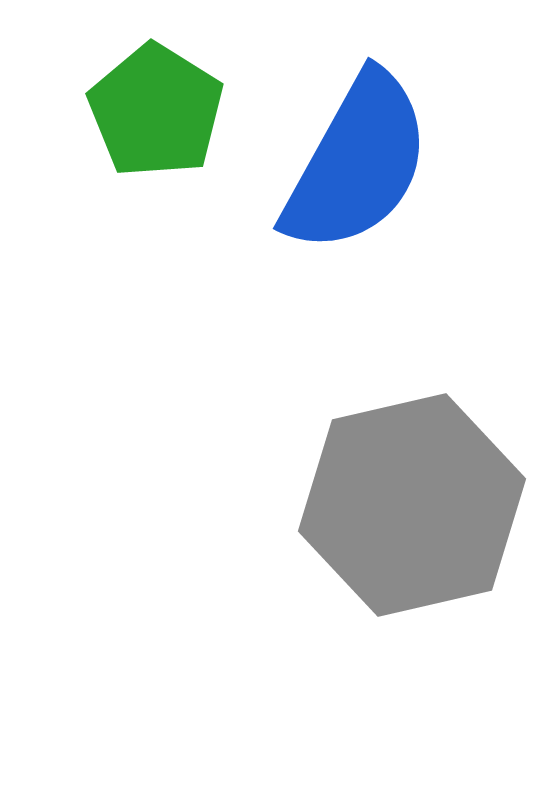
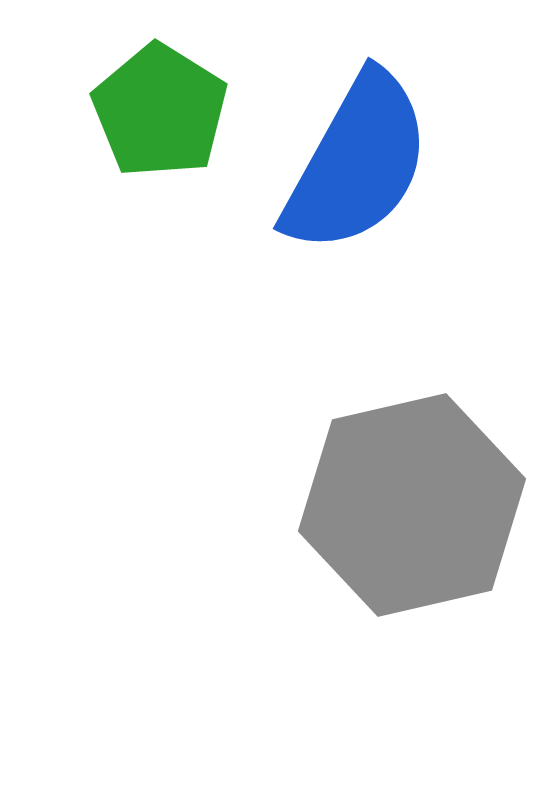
green pentagon: moved 4 px right
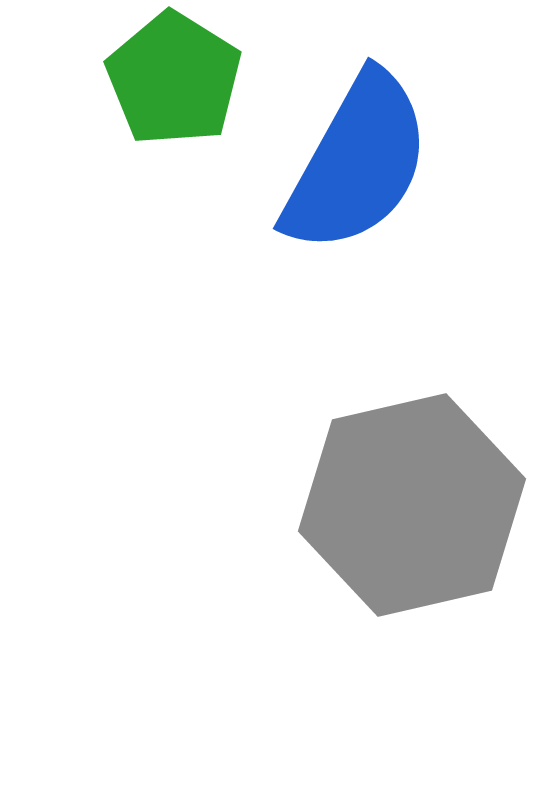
green pentagon: moved 14 px right, 32 px up
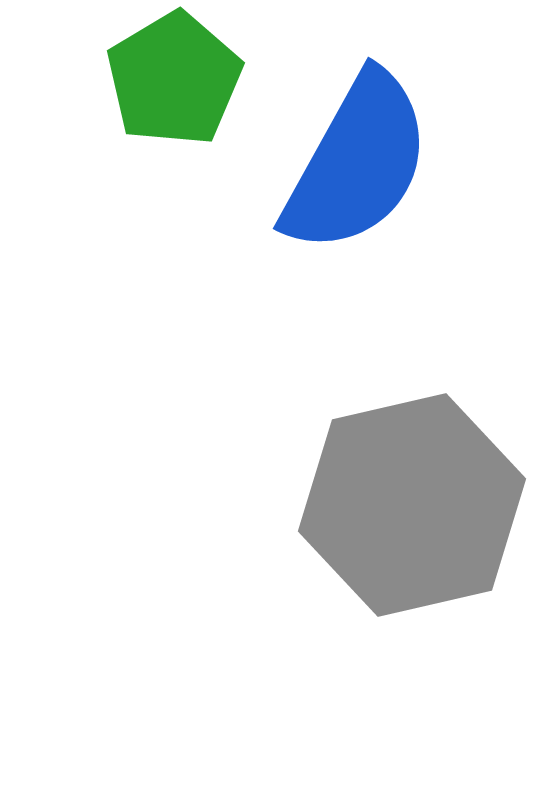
green pentagon: rotated 9 degrees clockwise
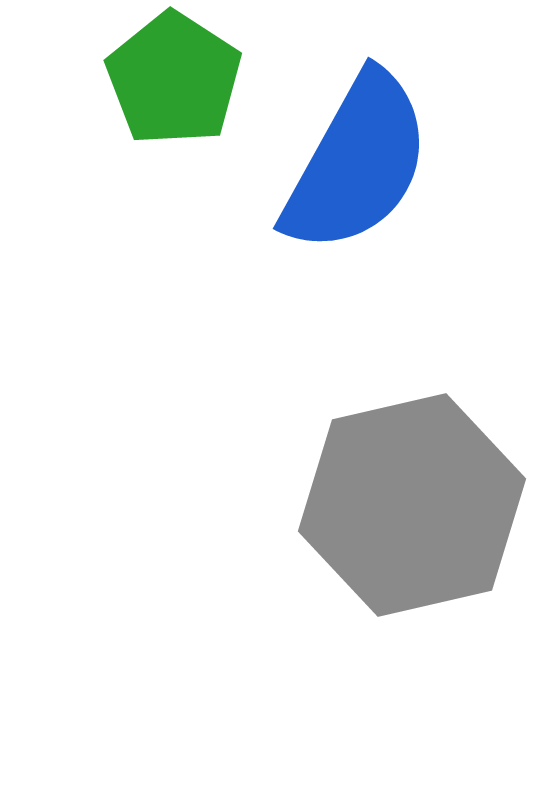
green pentagon: rotated 8 degrees counterclockwise
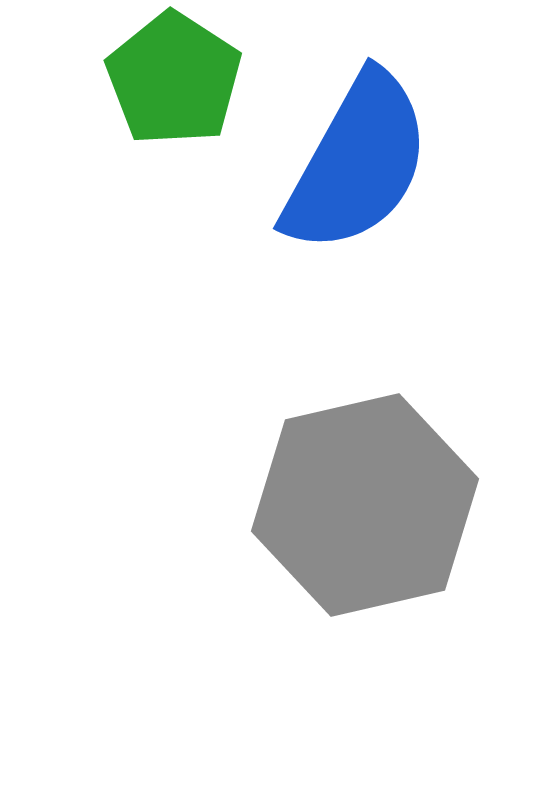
gray hexagon: moved 47 px left
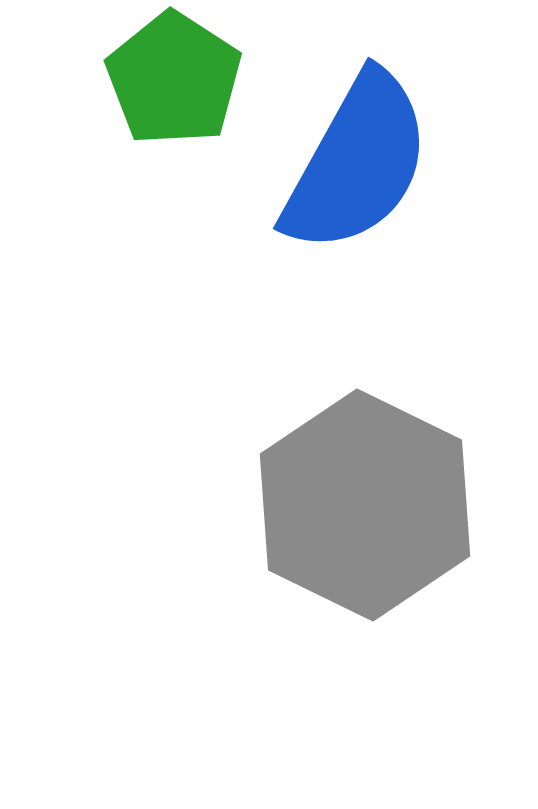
gray hexagon: rotated 21 degrees counterclockwise
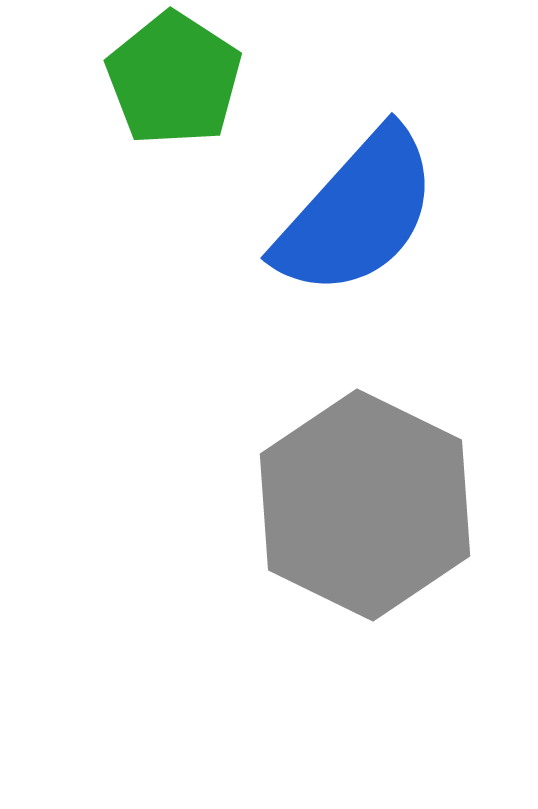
blue semicircle: moved 50 px down; rotated 13 degrees clockwise
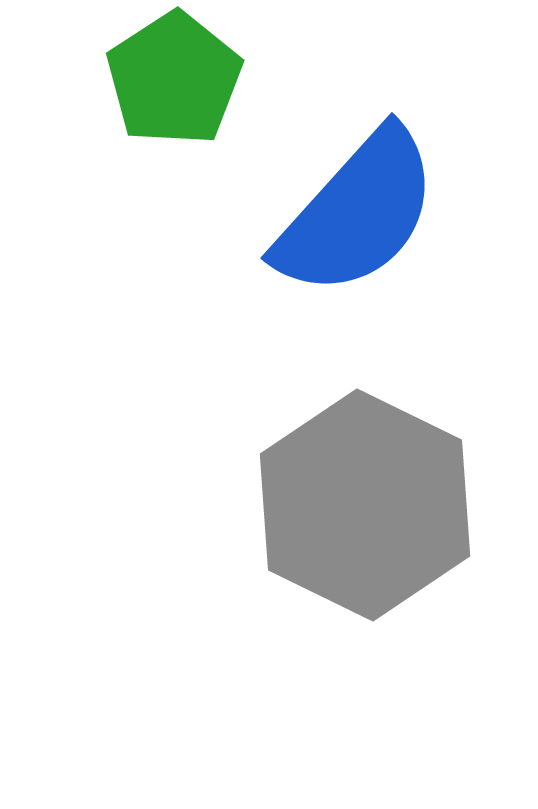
green pentagon: rotated 6 degrees clockwise
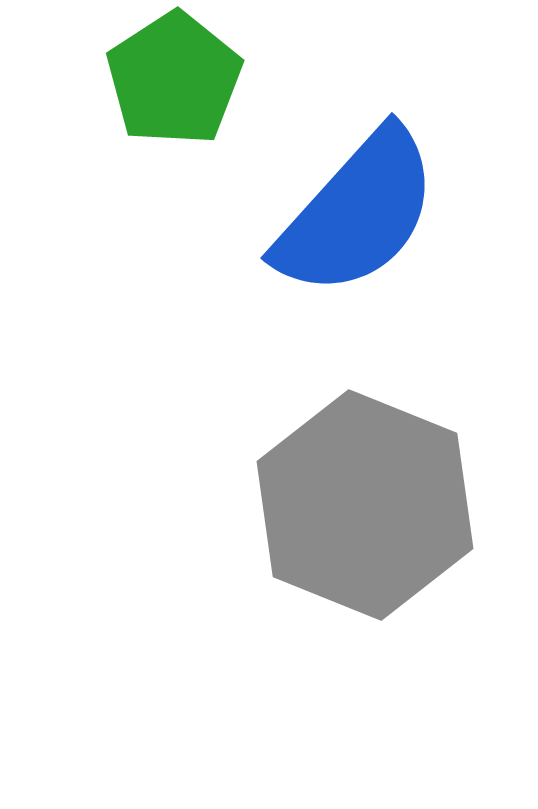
gray hexagon: rotated 4 degrees counterclockwise
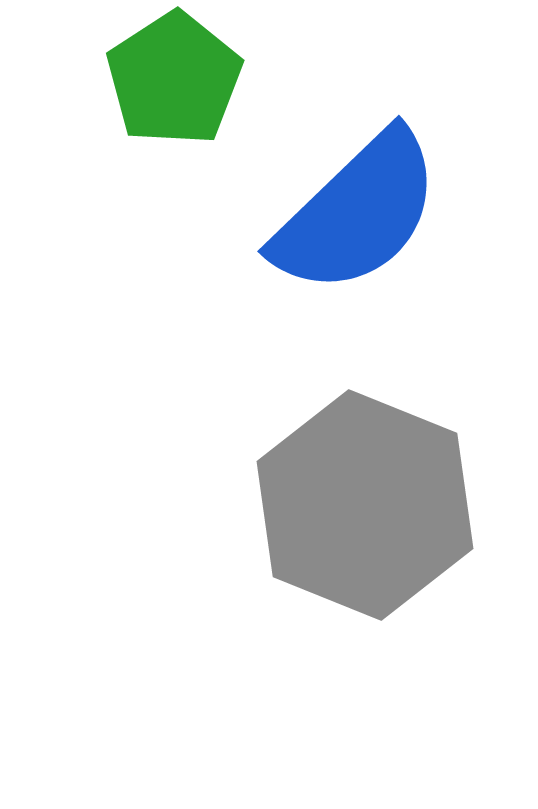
blue semicircle: rotated 4 degrees clockwise
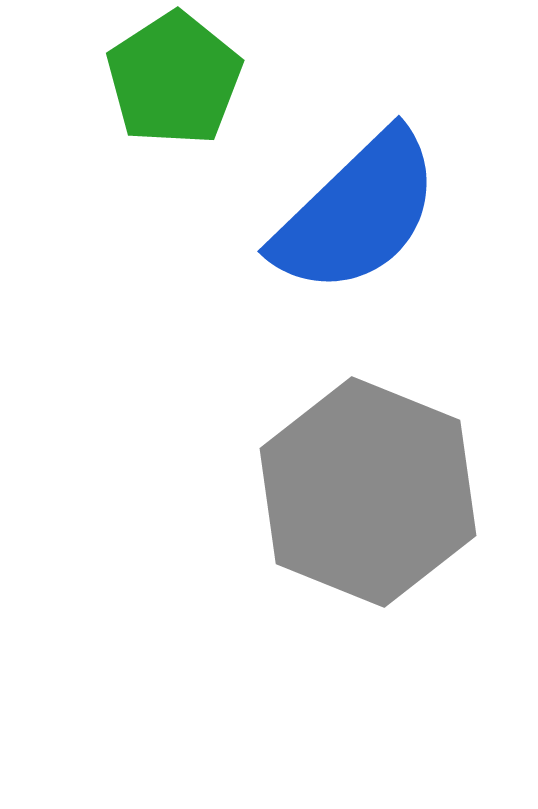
gray hexagon: moved 3 px right, 13 px up
